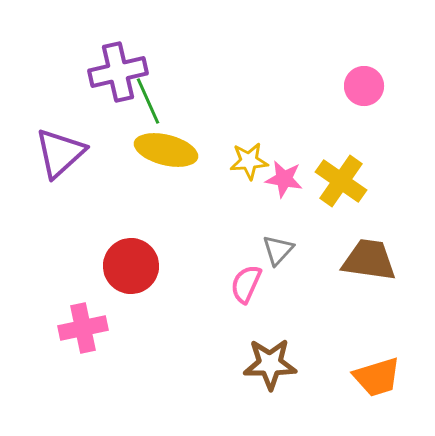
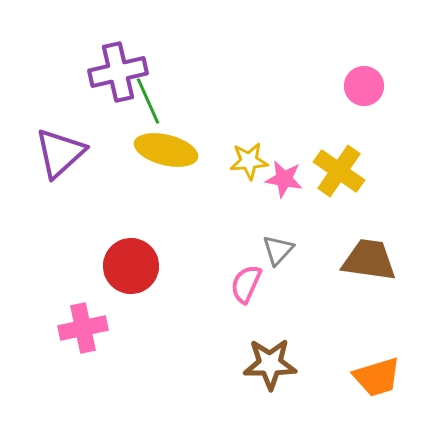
yellow cross: moved 2 px left, 10 px up
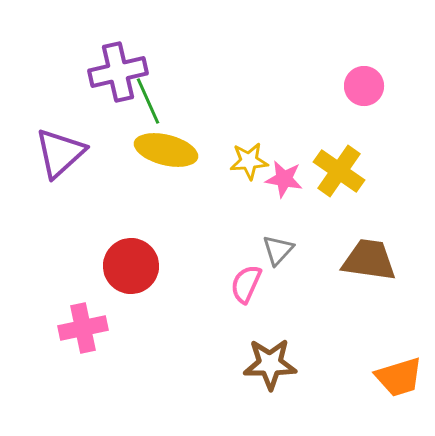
orange trapezoid: moved 22 px right
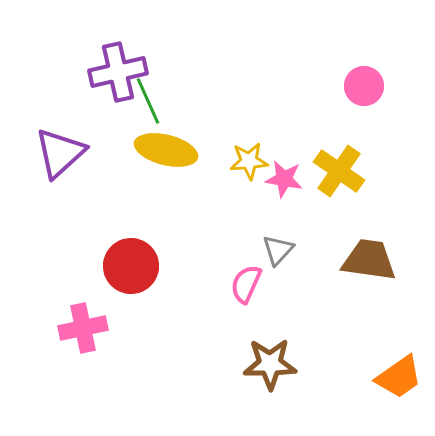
orange trapezoid: rotated 18 degrees counterclockwise
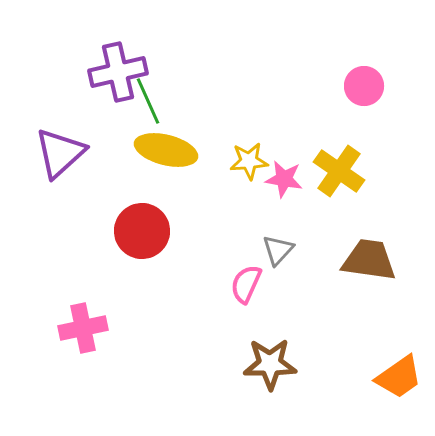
red circle: moved 11 px right, 35 px up
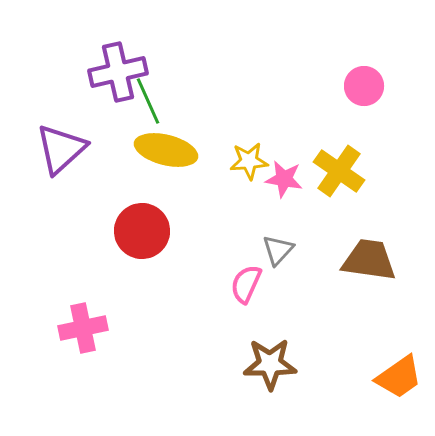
purple triangle: moved 1 px right, 4 px up
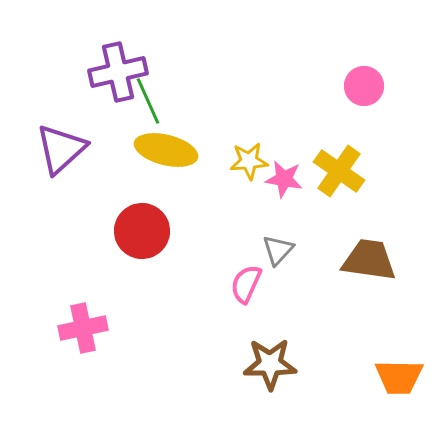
orange trapezoid: rotated 36 degrees clockwise
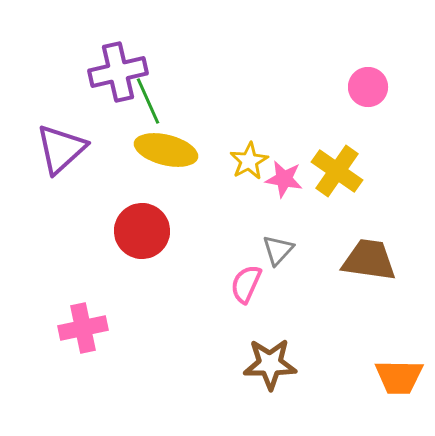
pink circle: moved 4 px right, 1 px down
yellow star: rotated 24 degrees counterclockwise
yellow cross: moved 2 px left
